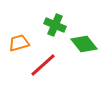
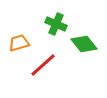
green cross: moved 1 px right, 1 px up
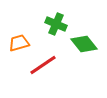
red line: rotated 8 degrees clockwise
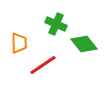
orange trapezoid: rotated 105 degrees clockwise
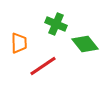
green diamond: moved 1 px right
red line: moved 1 px down
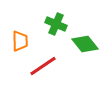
orange trapezoid: moved 1 px right, 2 px up
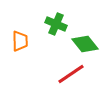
red line: moved 28 px right, 8 px down
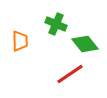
red line: moved 1 px left
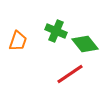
green cross: moved 7 px down
orange trapezoid: moved 2 px left; rotated 20 degrees clockwise
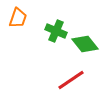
orange trapezoid: moved 23 px up
red line: moved 1 px right, 6 px down
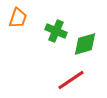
green diamond: rotated 68 degrees counterclockwise
